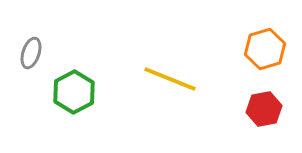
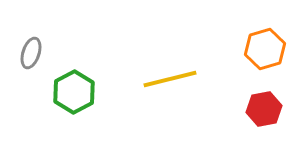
yellow line: rotated 36 degrees counterclockwise
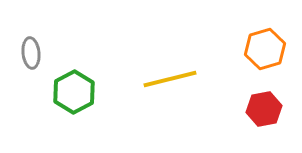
gray ellipse: rotated 24 degrees counterclockwise
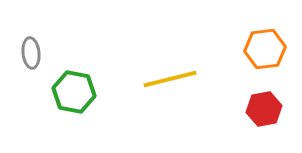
orange hexagon: rotated 9 degrees clockwise
green hexagon: rotated 21 degrees counterclockwise
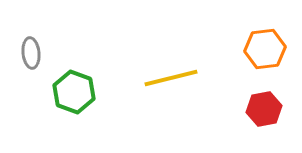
yellow line: moved 1 px right, 1 px up
green hexagon: rotated 9 degrees clockwise
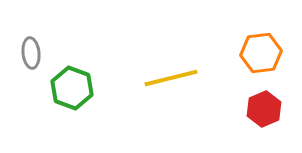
orange hexagon: moved 4 px left, 4 px down
green hexagon: moved 2 px left, 4 px up
red hexagon: rotated 12 degrees counterclockwise
